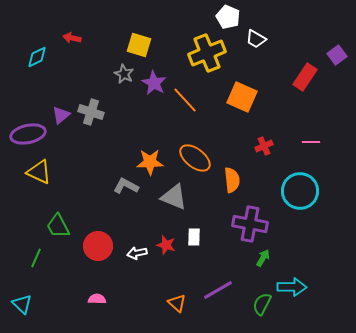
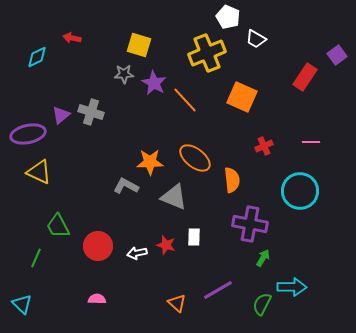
gray star: rotated 30 degrees counterclockwise
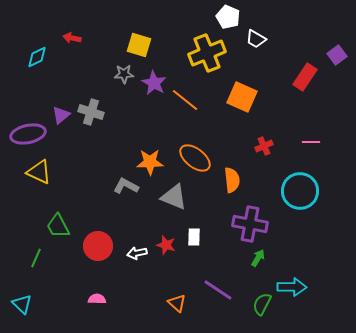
orange line: rotated 8 degrees counterclockwise
green arrow: moved 5 px left
purple line: rotated 64 degrees clockwise
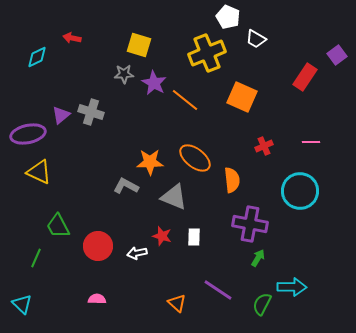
red star: moved 4 px left, 9 px up
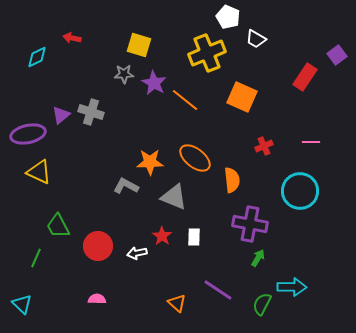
red star: rotated 18 degrees clockwise
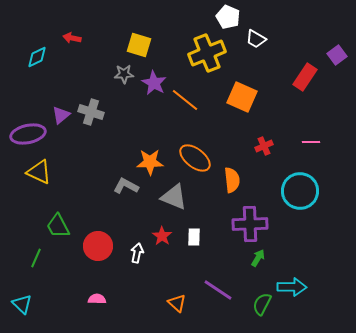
purple cross: rotated 12 degrees counterclockwise
white arrow: rotated 114 degrees clockwise
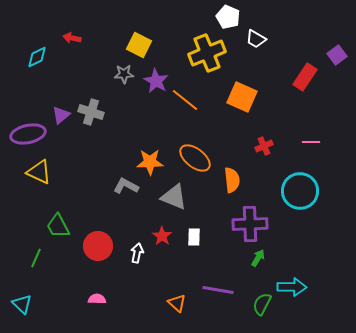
yellow square: rotated 10 degrees clockwise
purple star: moved 2 px right, 2 px up
purple line: rotated 24 degrees counterclockwise
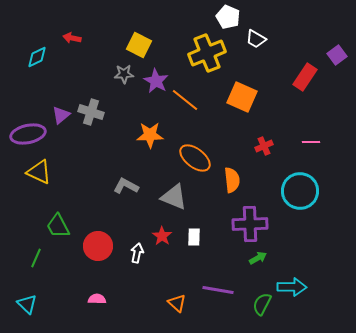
orange star: moved 27 px up
green arrow: rotated 30 degrees clockwise
cyan triangle: moved 5 px right
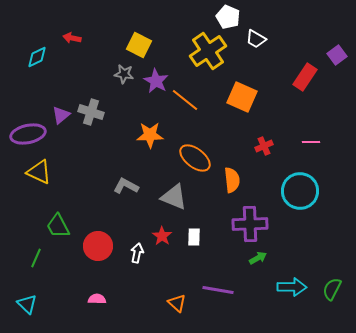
yellow cross: moved 1 px right, 2 px up; rotated 12 degrees counterclockwise
gray star: rotated 12 degrees clockwise
green semicircle: moved 70 px right, 15 px up
